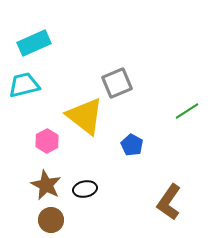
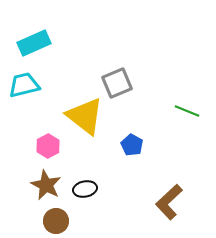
green line: rotated 55 degrees clockwise
pink hexagon: moved 1 px right, 5 px down
brown L-shape: rotated 12 degrees clockwise
brown circle: moved 5 px right, 1 px down
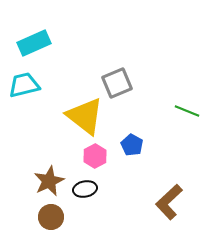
pink hexagon: moved 47 px right, 10 px down
brown star: moved 3 px right, 4 px up; rotated 20 degrees clockwise
brown circle: moved 5 px left, 4 px up
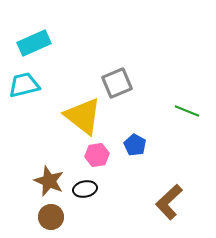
yellow triangle: moved 2 px left
blue pentagon: moved 3 px right
pink hexagon: moved 2 px right, 1 px up; rotated 20 degrees clockwise
brown star: rotated 24 degrees counterclockwise
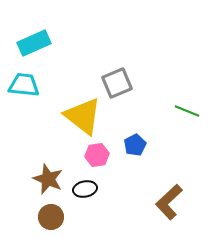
cyan trapezoid: rotated 20 degrees clockwise
blue pentagon: rotated 15 degrees clockwise
brown star: moved 1 px left, 2 px up
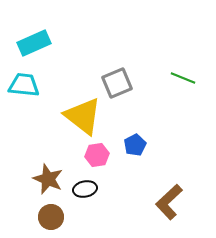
green line: moved 4 px left, 33 px up
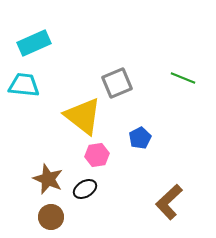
blue pentagon: moved 5 px right, 7 px up
black ellipse: rotated 20 degrees counterclockwise
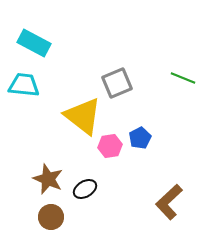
cyan rectangle: rotated 52 degrees clockwise
pink hexagon: moved 13 px right, 9 px up
